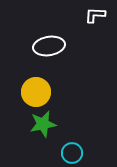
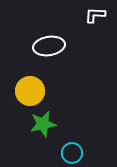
yellow circle: moved 6 px left, 1 px up
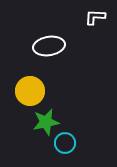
white L-shape: moved 2 px down
green star: moved 3 px right, 2 px up
cyan circle: moved 7 px left, 10 px up
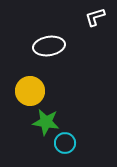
white L-shape: rotated 20 degrees counterclockwise
green star: rotated 20 degrees clockwise
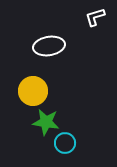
yellow circle: moved 3 px right
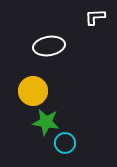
white L-shape: rotated 15 degrees clockwise
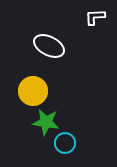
white ellipse: rotated 36 degrees clockwise
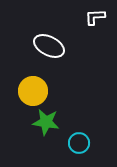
cyan circle: moved 14 px right
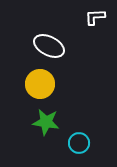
yellow circle: moved 7 px right, 7 px up
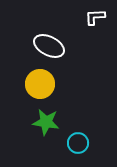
cyan circle: moved 1 px left
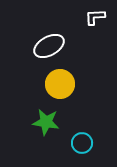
white ellipse: rotated 56 degrees counterclockwise
yellow circle: moved 20 px right
cyan circle: moved 4 px right
